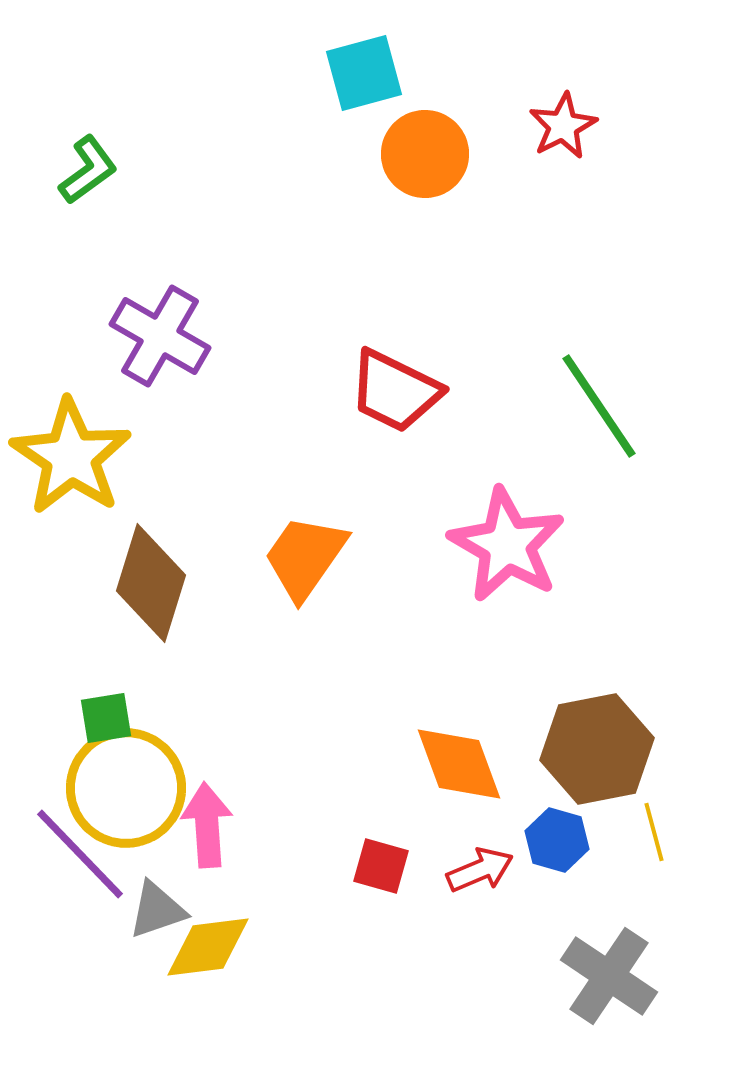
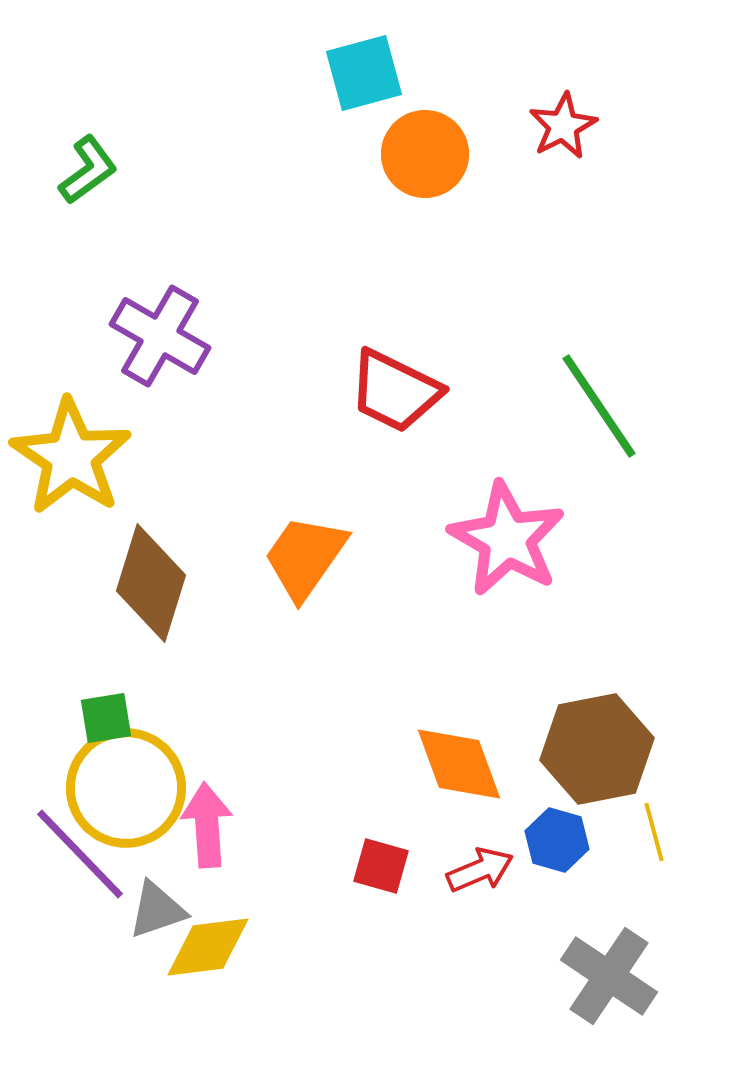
pink star: moved 6 px up
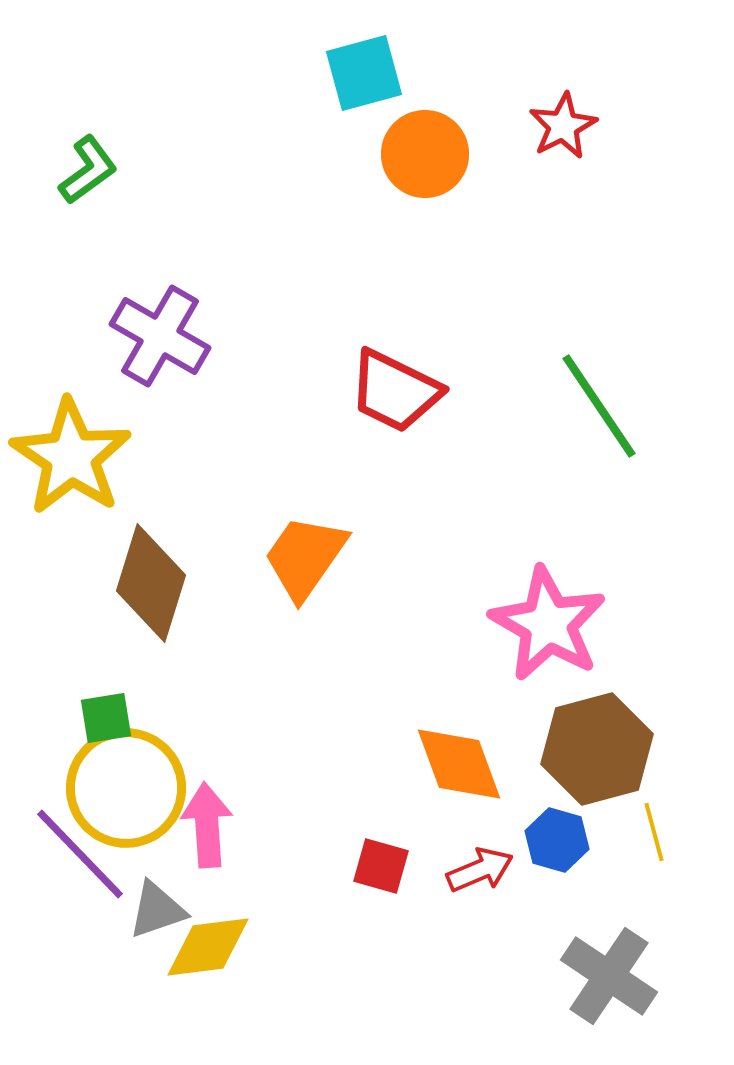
pink star: moved 41 px right, 85 px down
brown hexagon: rotated 4 degrees counterclockwise
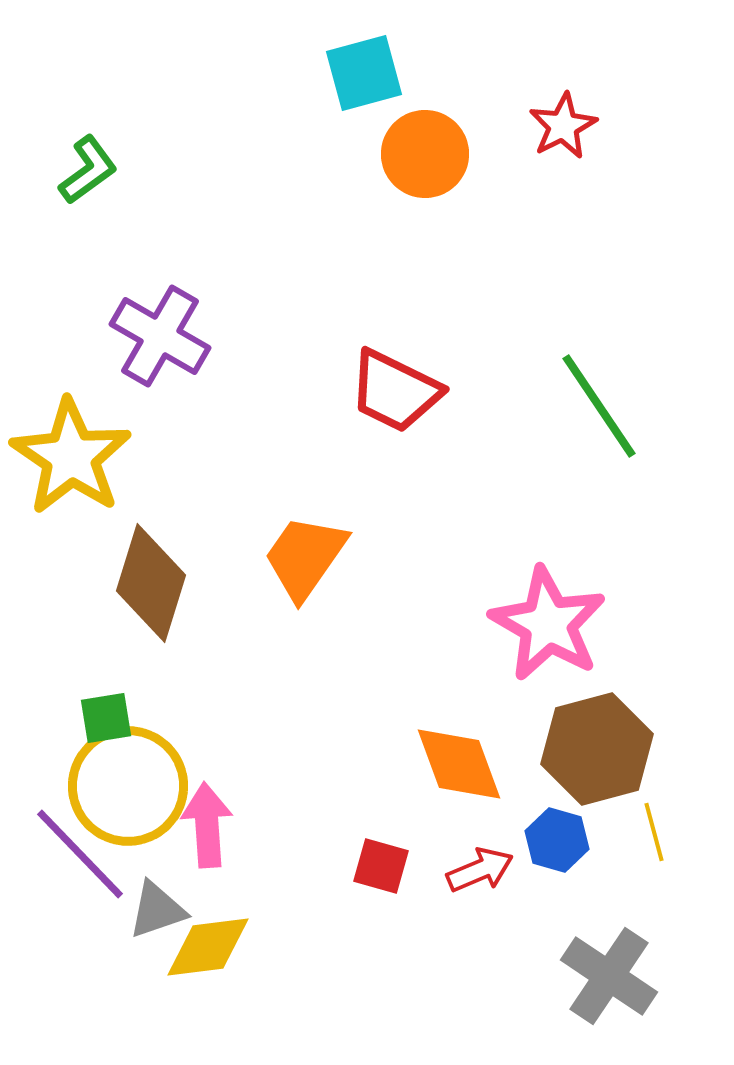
yellow circle: moved 2 px right, 2 px up
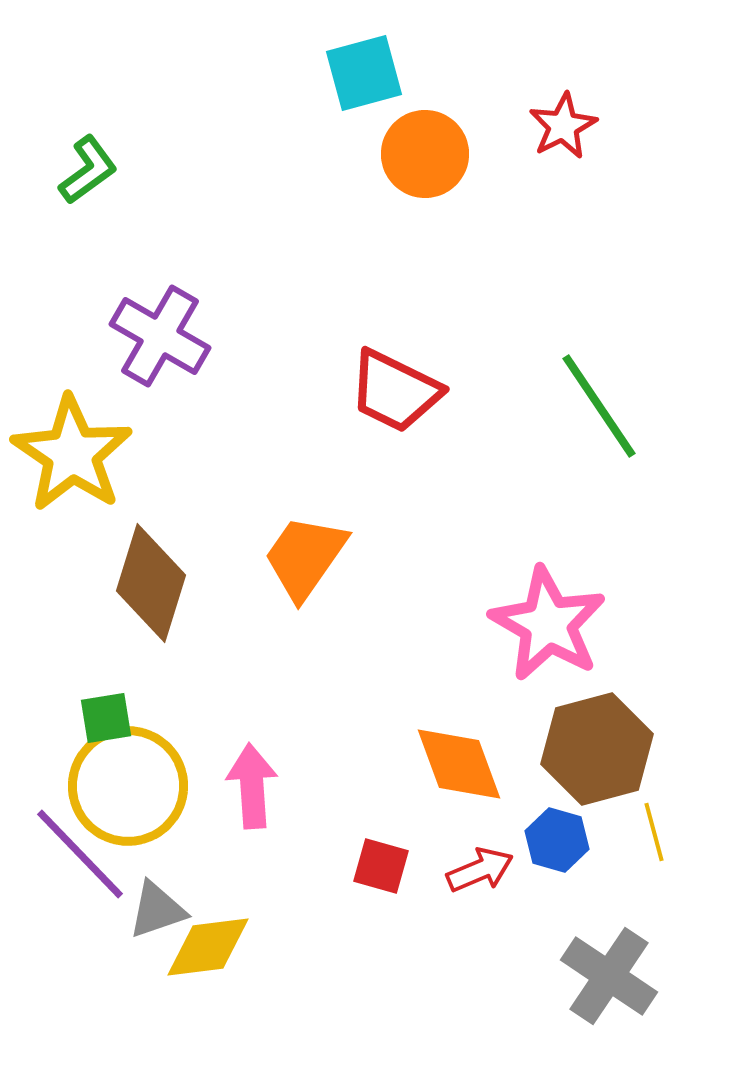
yellow star: moved 1 px right, 3 px up
pink arrow: moved 45 px right, 39 px up
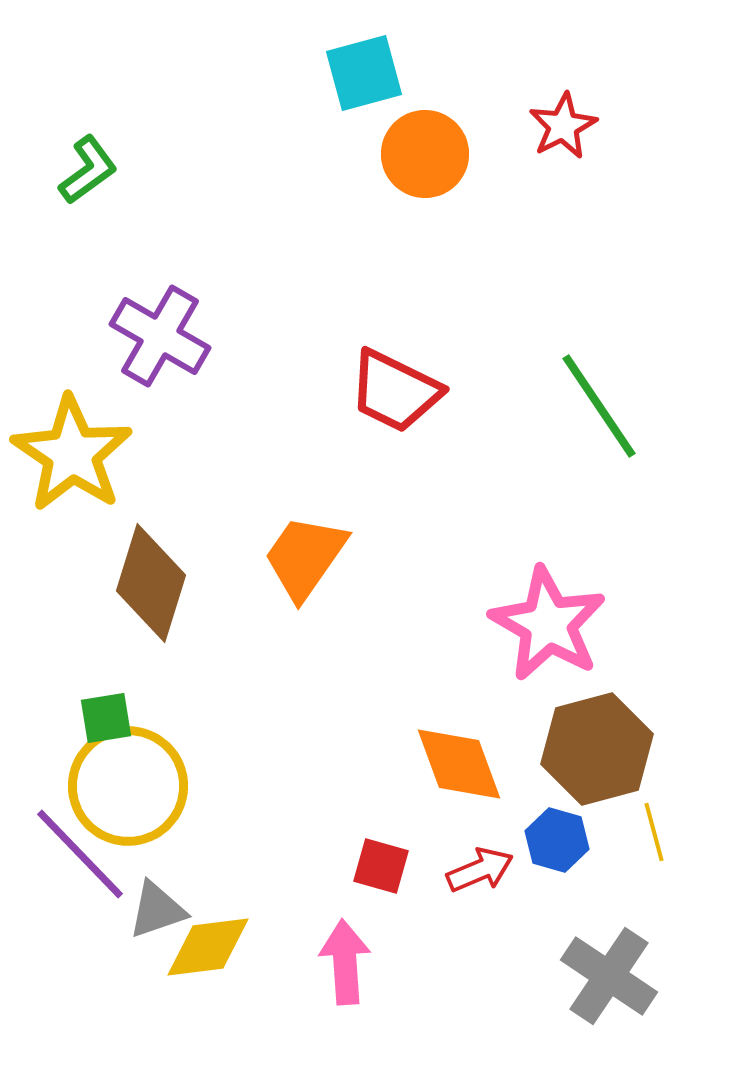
pink arrow: moved 93 px right, 176 px down
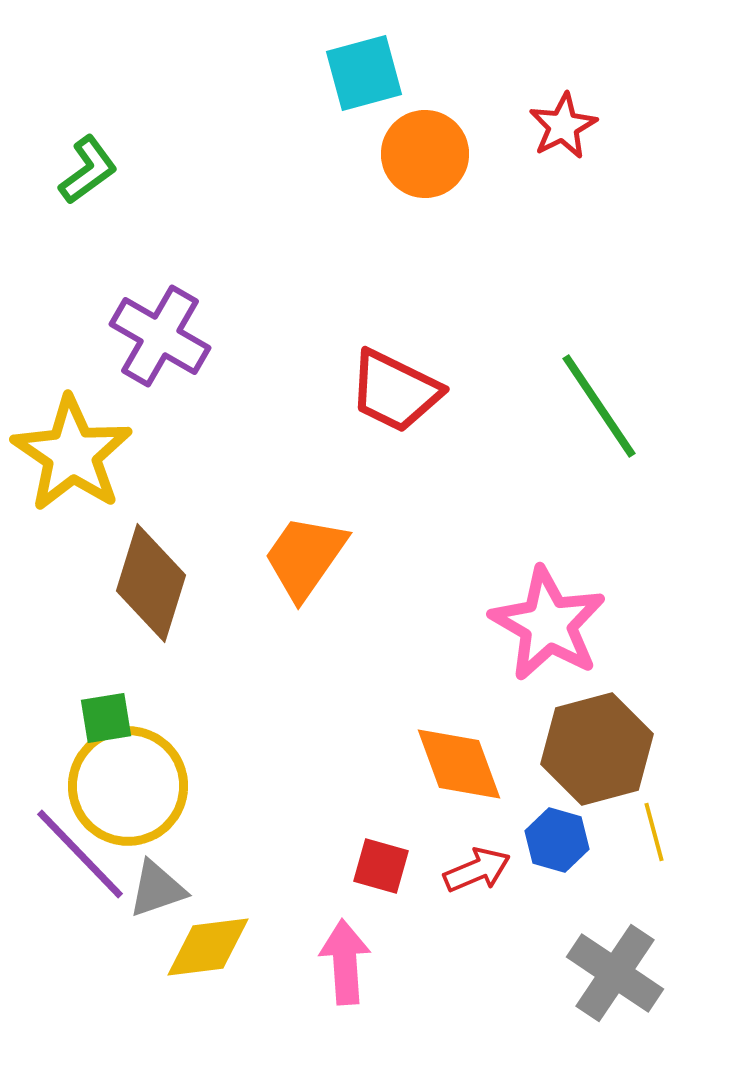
red arrow: moved 3 px left
gray triangle: moved 21 px up
gray cross: moved 6 px right, 3 px up
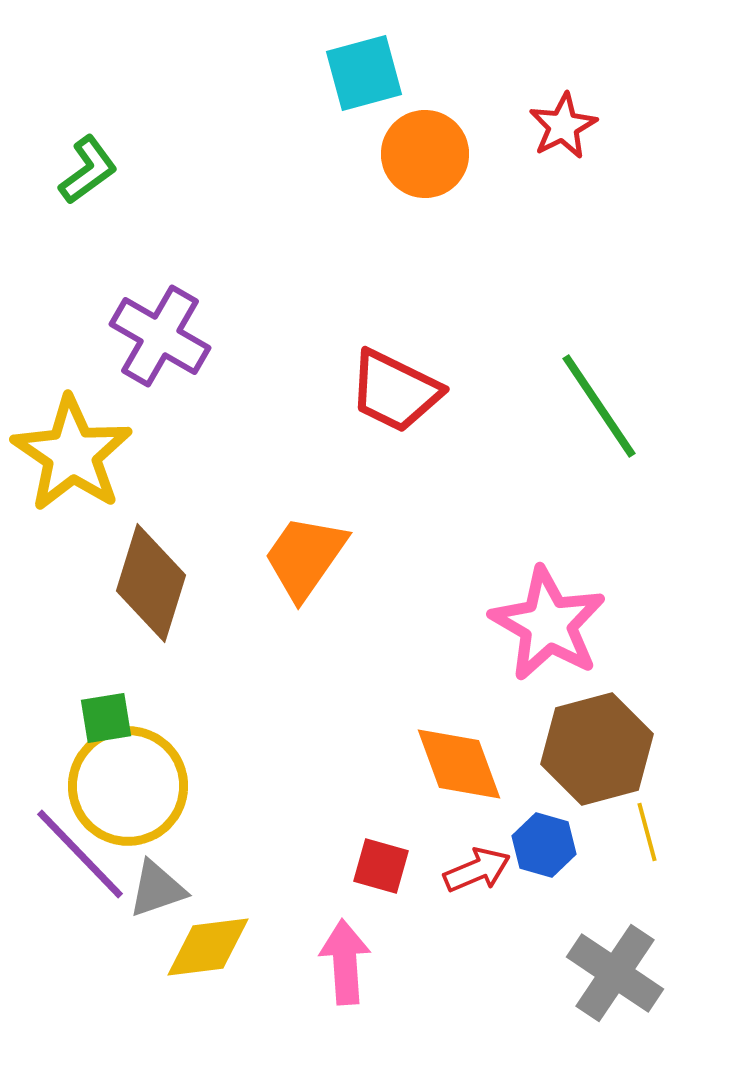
yellow line: moved 7 px left
blue hexagon: moved 13 px left, 5 px down
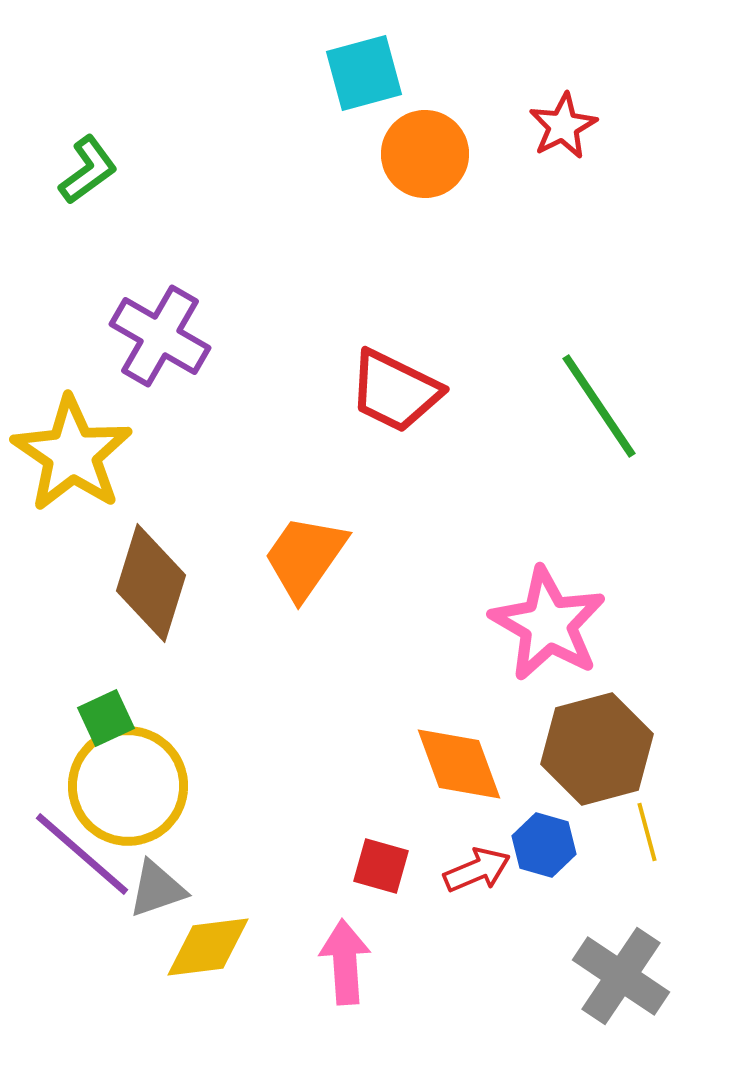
green square: rotated 16 degrees counterclockwise
purple line: moved 2 px right; rotated 5 degrees counterclockwise
gray cross: moved 6 px right, 3 px down
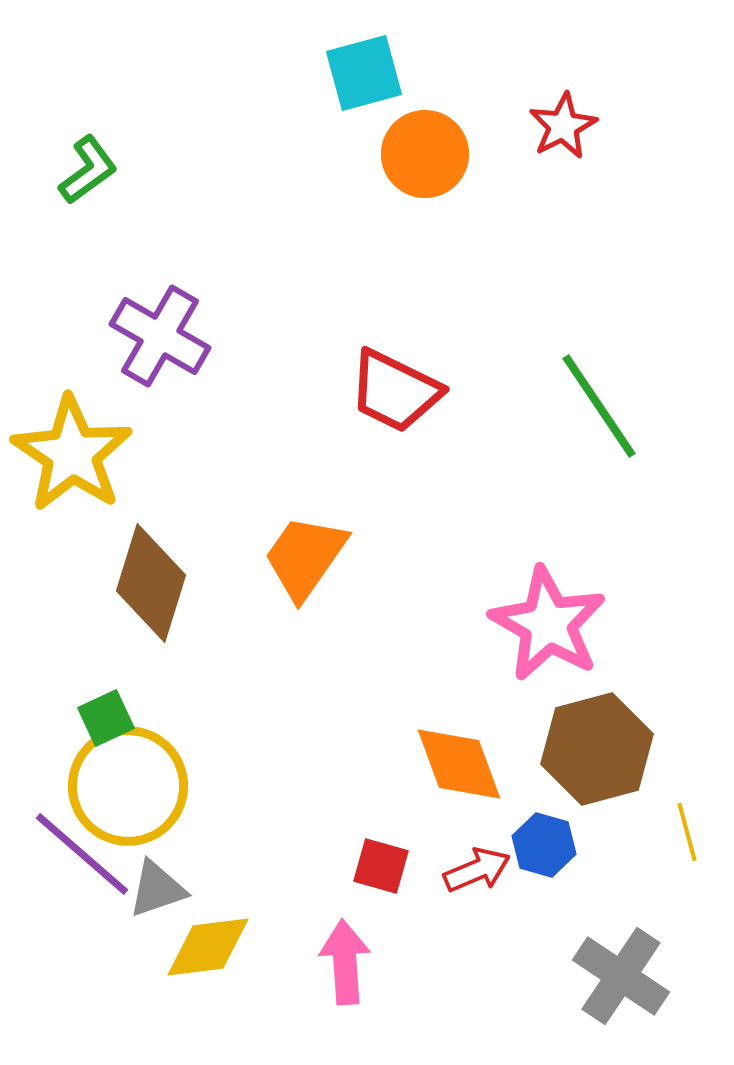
yellow line: moved 40 px right
